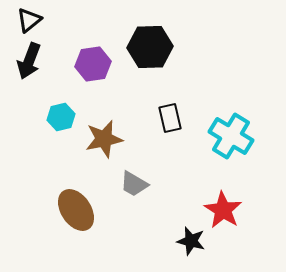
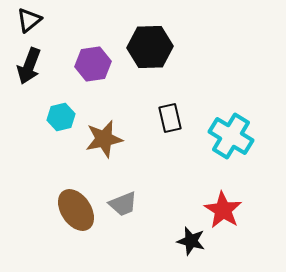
black arrow: moved 5 px down
gray trapezoid: moved 11 px left, 20 px down; rotated 52 degrees counterclockwise
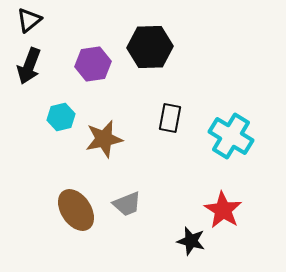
black rectangle: rotated 24 degrees clockwise
gray trapezoid: moved 4 px right
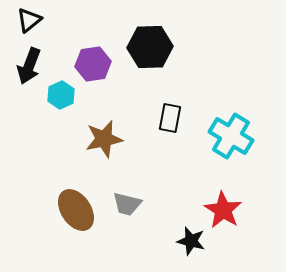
cyan hexagon: moved 22 px up; rotated 12 degrees counterclockwise
gray trapezoid: rotated 36 degrees clockwise
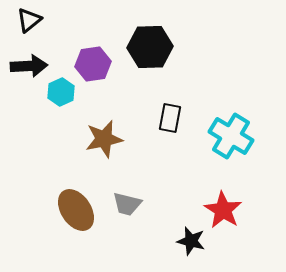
black arrow: rotated 114 degrees counterclockwise
cyan hexagon: moved 3 px up
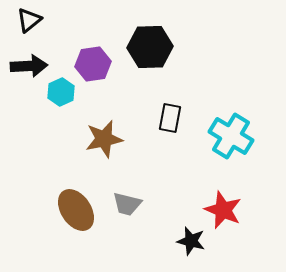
red star: rotated 9 degrees counterclockwise
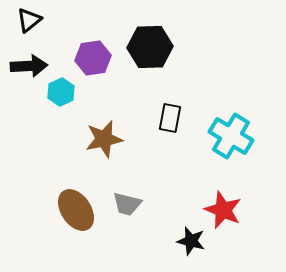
purple hexagon: moved 6 px up
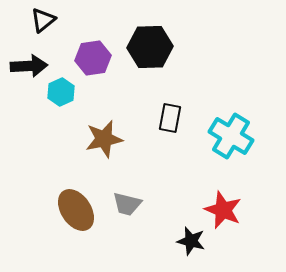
black triangle: moved 14 px right
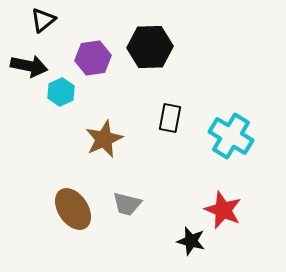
black arrow: rotated 15 degrees clockwise
brown star: rotated 12 degrees counterclockwise
brown ellipse: moved 3 px left, 1 px up
